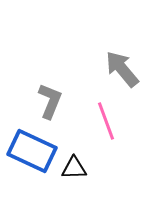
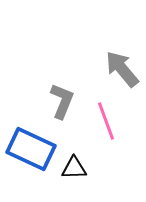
gray L-shape: moved 12 px right
blue rectangle: moved 1 px left, 2 px up
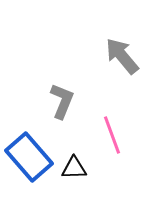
gray arrow: moved 13 px up
pink line: moved 6 px right, 14 px down
blue rectangle: moved 2 px left, 8 px down; rotated 24 degrees clockwise
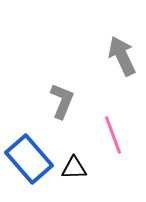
gray arrow: rotated 15 degrees clockwise
pink line: moved 1 px right
blue rectangle: moved 2 px down
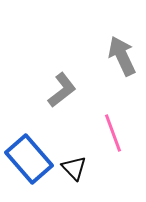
gray L-shape: moved 11 px up; rotated 30 degrees clockwise
pink line: moved 2 px up
black triangle: rotated 48 degrees clockwise
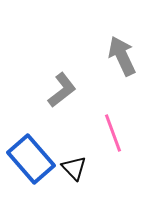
blue rectangle: moved 2 px right
